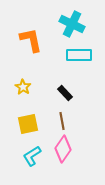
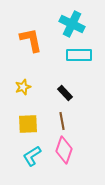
yellow star: rotated 21 degrees clockwise
yellow square: rotated 10 degrees clockwise
pink diamond: moved 1 px right, 1 px down; rotated 16 degrees counterclockwise
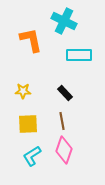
cyan cross: moved 8 px left, 3 px up
yellow star: moved 4 px down; rotated 21 degrees clockwise
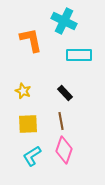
yellow star: rotated 21 degrees clockwise
brown line: moved 1 px left
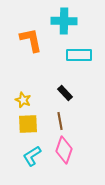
cyan cross: rotated 25 degrees counterclockwise
yellow star: moved 9 px down
brown line: moved 1 px left
